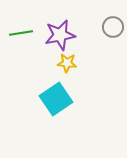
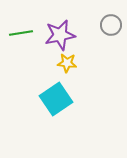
gray circle: moved 2 px left, 2 px up
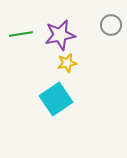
green line: moved 1 px down
yellow star: rotated 18 degrees counterclockwise
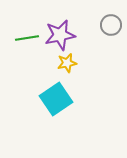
green line: moved 6 px right, 4 px down
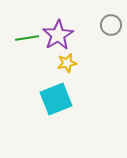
purple star: moved 2 px left; rotated 20 degrees counterclockwise
cyan square: rotated 12 degrees clockwise
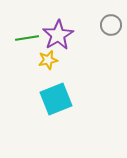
yellow star: moved 19 px left, 3 px up
